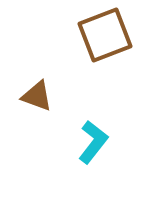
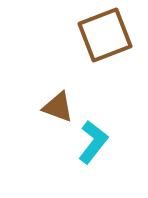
brown triangle: moved 21 px right, 11 px down
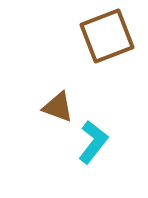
brown square: moved 2 px right, 1 px down
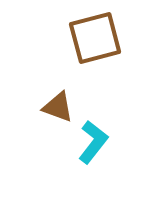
brown square: moved 12 px left, 2 px down; rotated 6 degrees clockwise
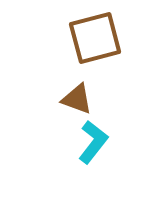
brown triangle: moved 19 px right, 8 px up
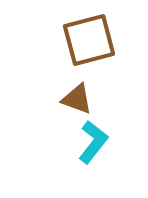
brown square: moved 6 px left, 2 px down
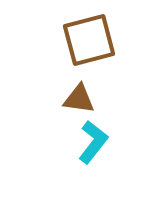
brown triangle: moved 2 px right; rotated 12 degrees counterclockwise
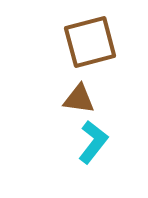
brown square: moved 1 px right, 2 px down
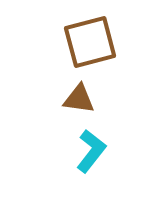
cyan L-shape: moved 2 px left, 9 px down
